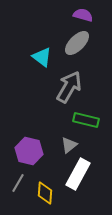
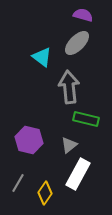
gray arrow: rotated 36 degrees counterclockwise
green rectangle: moved 1 px up
purple hexagon: moved 11 px up
yellow diamond: rotated 30 degrees clockwise
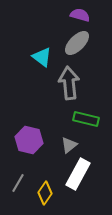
purple semicircle: moved 3 px left
gray arrow: moved 4 px up
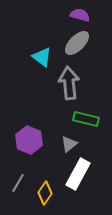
purple hexagon: rotated 8 degrees clockwise
gray triangle: moved 1 px up
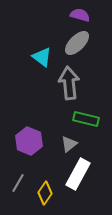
purple hexagon: moved 1 px down
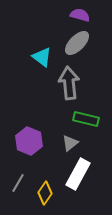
gray triangle: moved 1 px right, 1 px up
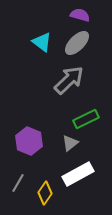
cyan triangle: moved 15 px up
gray arrow: moved 3 px up; rotated 52 degrees clockwise
green rectangle: rotated 40 degrees counterclockwise
white rectangle: rotated 32 degrees clockwise
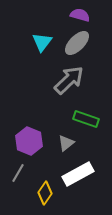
cyan triangle: rotated 30 degrees clockwise
green rectangle: rotated 45 degrees clockwise
gray triangle: moved 4 px left
gray line: moved 10 px up
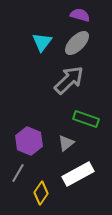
yellow diamond: moved 4 px left
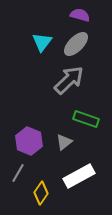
gray ellipse: moved 1 px left, 1 px down
gray triangle: moved 2 px left, 1 px up
white rectangle: moved 1 px right, 2 px down
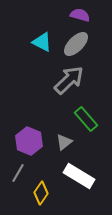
cyan triangle: rotated 40 degrees counterclockwise
green rectangle: rotated 30 degrees clockwise
white rectangle: rotated 60 degrees clockwise
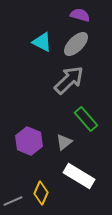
gray line: moved 5 px left, 28 px down; rotated 36 degrees clockwise
yellow diamond: rotated 10 degrees counterclockwise
